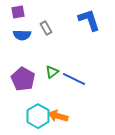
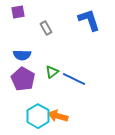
blue semicircle: moved 20 px down
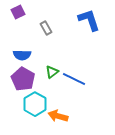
purple square: rotated 16 degrees counterclockwise
cyan hexagon: moved 3 px left, 12 px up
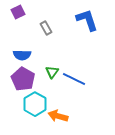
blue L-shape: moved 2 px left
green triangle: rotated 16 degrees counterclockwise
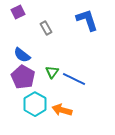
blue semicircle: rotated 36 degrees clockwise
purple pentagon: moved 2 px up
orange arrow: moved 4 px right, 6 px up
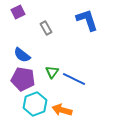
purple pentagon: moved 2 px down; rotated 20 degrees counterclockwise
cyan hexagon: rotated 10 degrees clockwise
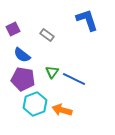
purple square: moved 5 px left, 17 px down
gray rectangle: moved 1 px right, 7 px down; rotated 24 degrees counterclockwise
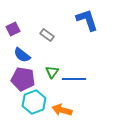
blue line: rotated 25 degrees counterclockwise
cyan hexagon: moved 1 px left, 2 px up
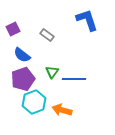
purple pentagon: rotated 30 degrees counterclockwise
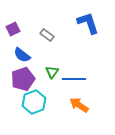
blue L-shape: moved 1 px right, 3 px down
orange arrow: moved 17 px right, 5 px up; rotated 18 degrees clockwise
